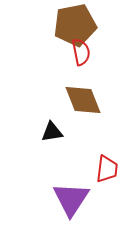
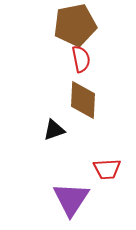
red semicircle: moved 7 px down
brown diamond: rotated 24 degrees clockwise
black triangle: moved 2 px right, 2 px up; rotated 10 degrees counterclockwise
red trapezoid: rotated 80 degrees clockwise
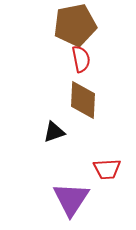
black triangle: moved 2 px down
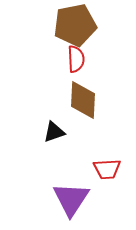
red semicircle: moved 5 px left; rotated 8 degrees clockwise
